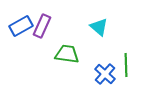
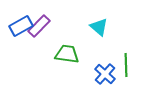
purple rectangle: moved 3 px left; rotated 20 degrees clockwise
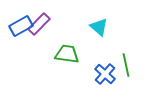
purple rectangle: moved 2 px up
green line: rotated 10 degrees counterclockwise
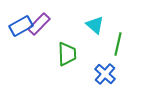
cyan triangle: moved 4 px left, 2 px up
green trapezoid: rotated 80 degrees clockwise
green line: moved 8 px left, 21 px up; rotated 25 degrees clockwise
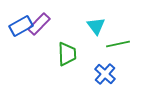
cyan triangle: moved 1 px right, 1 px down; rotated 12 degrees clockwise
green line: rotated 65 degrees clockwise
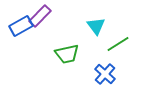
purple rectangle: moved 1 px right, 8 px up
green line: rotated 20 degrees counterclockwise
green trapezoid: rotated 80 degrees clockwise
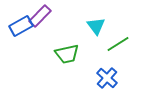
blue cross: moved 2 px right, 4 px down
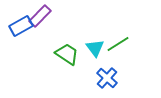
cyan triangle: moved 1 px left, 22 px down
green trapezoid: rotated 135 degrees counterclockwise
